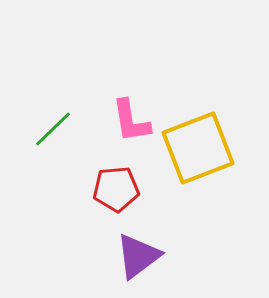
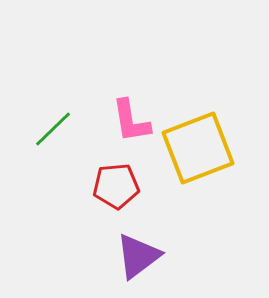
red pentagon: moved 3 px up
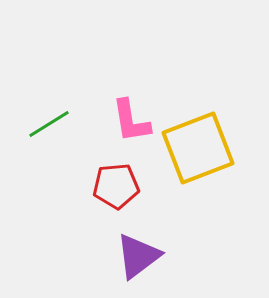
green line: moved 4 px left, 5 px up; rotated 12 degrees clockwise
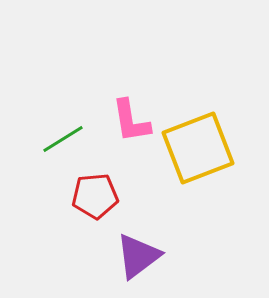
green line: moved 14 px right, 15 px down
red pentagon: moved 21 px left, 10 px down
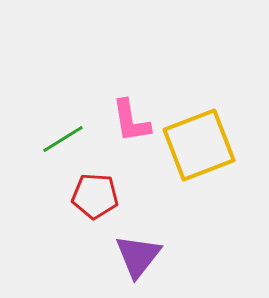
yellow square: moved 1 px right, 3 px up
red pentagon: rotated 9 degrees clockwise
purple triangle: rotated 15 degrees counterclockwise
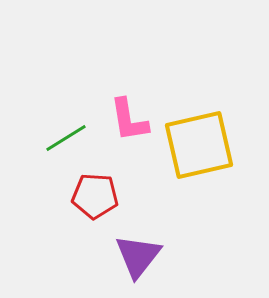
pink L-shape: moved 2 px left, 1 px up
green line: moved 3 px right, 1 px up
yellow square: rotated 8 degrees clockwise
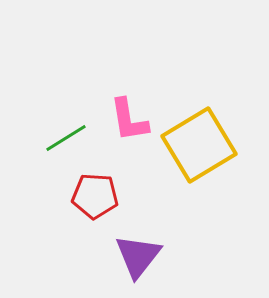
yellow square: rotated 18 degrees counterclockwise
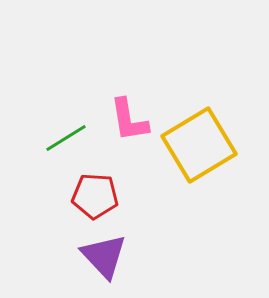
purple triangle: moved 34 px left; rotated 21 degrees counterclockwise
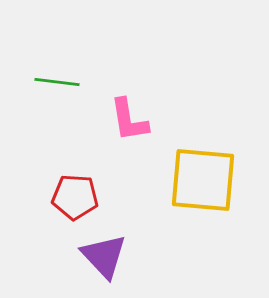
green line: moved 9 px left, 56 px up; rotated 39 degrees clockwise
yellow square: moved 4 px right, 35 px down; rotated 36 degrees clockwise
red pentagon: moved 20 px left, 1 px down
